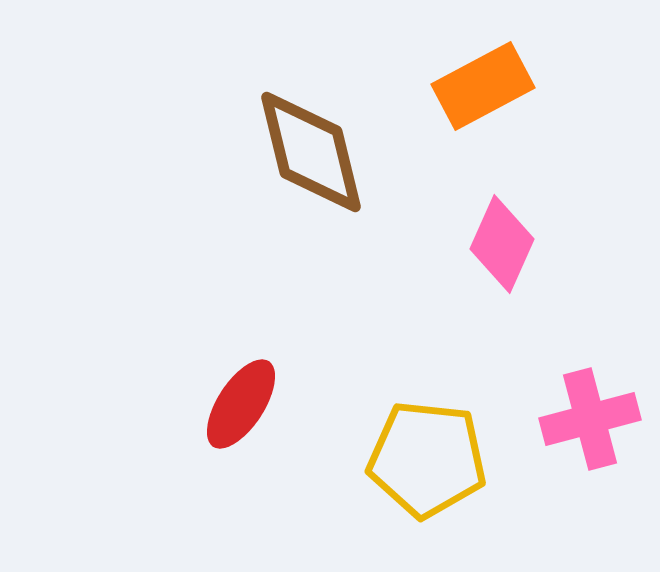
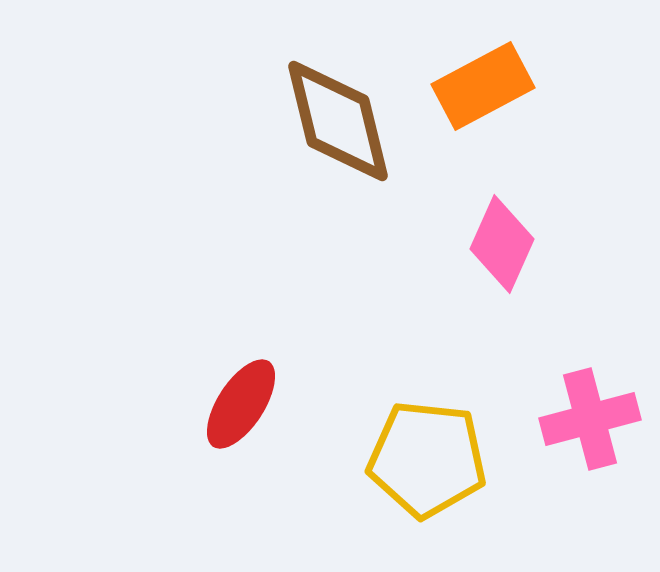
brown diamond: moved 27 px right, 31 px up
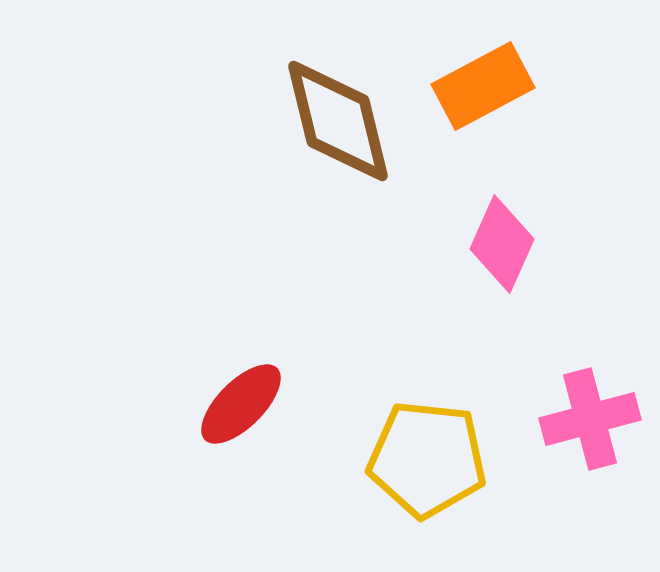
red ellipse: rotated 12 degrees clockwise
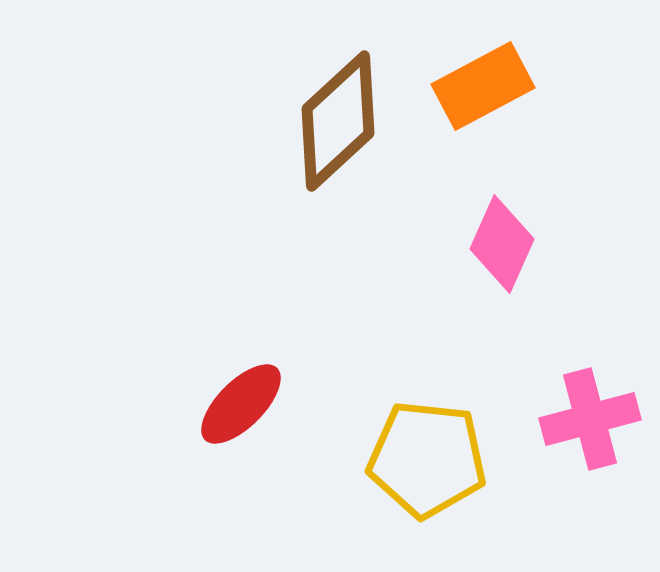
brown diamond: rotated 61 degrees clockwise
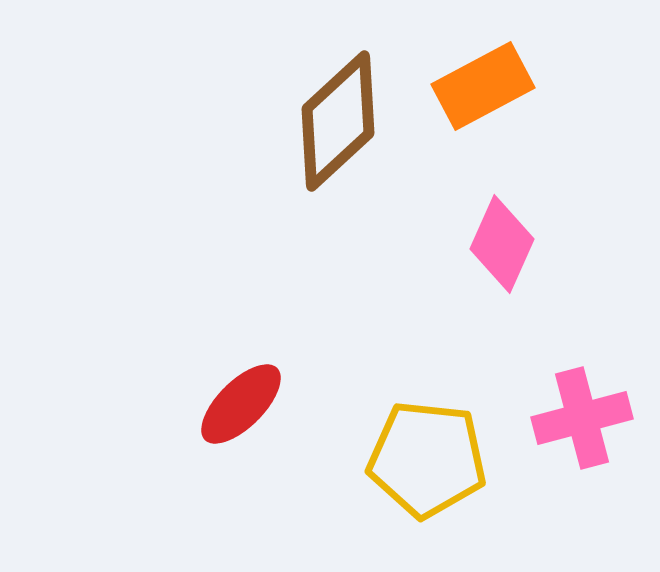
pink cross: moved 8 px left, 1 px up
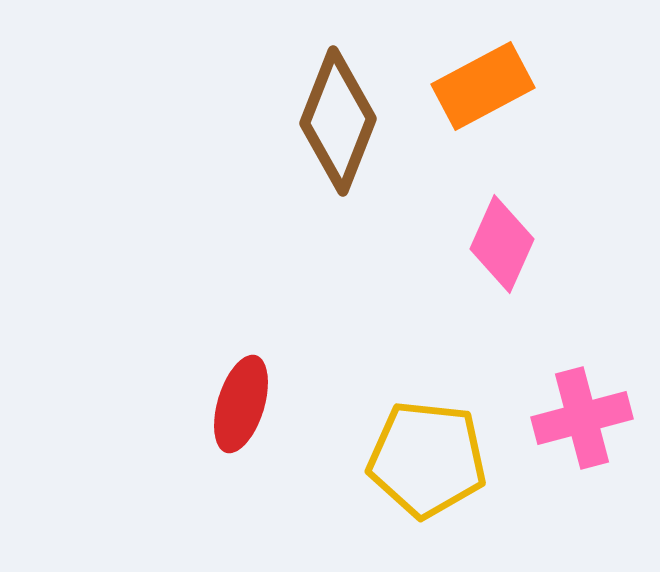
brown diamond: rotated 26 degrees counterclockwise
red ellipse: rotated 28 degrees counterclockwise
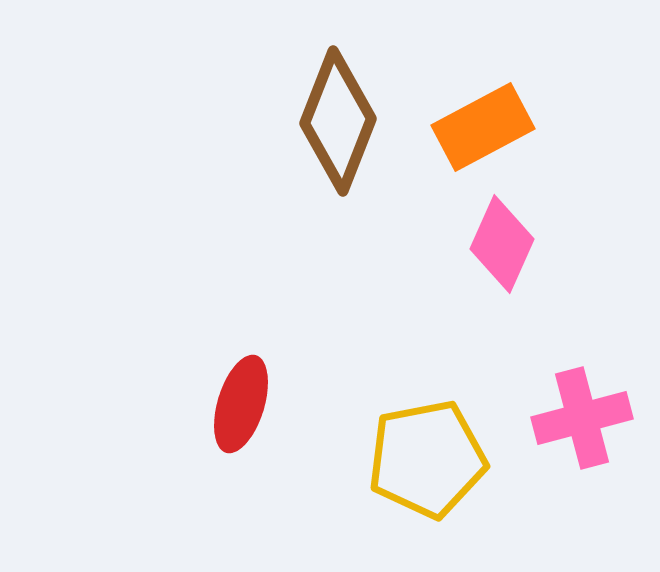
orange rectangle: moved 41 px down
yellow pentagon: rotated 17 degrees counterclockwise
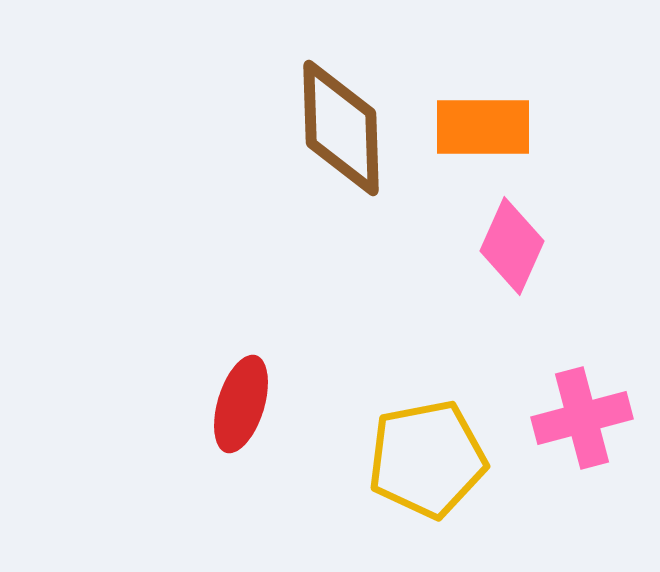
brown diamond: moved 3 px right, 7 px down; rotated 23 degrees counterclockwise
orange rectangle: rotated 28 degrees clockwise
pink diamond: moved 10 px right, 2 px down
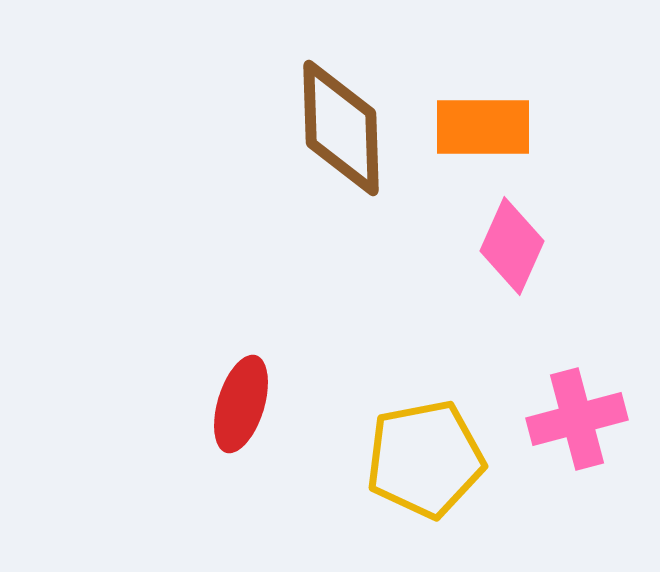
pink cross: moved 5 px left, 1 px down
yellow pentagon: moved 2 px left
